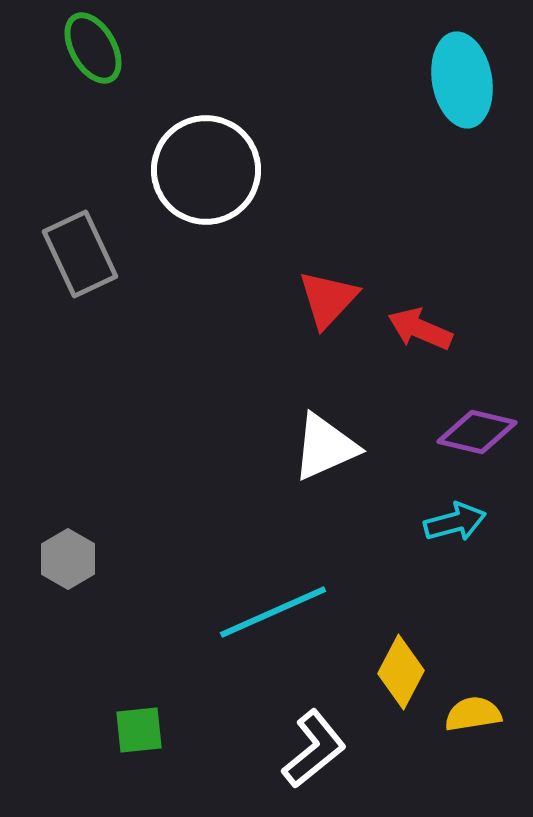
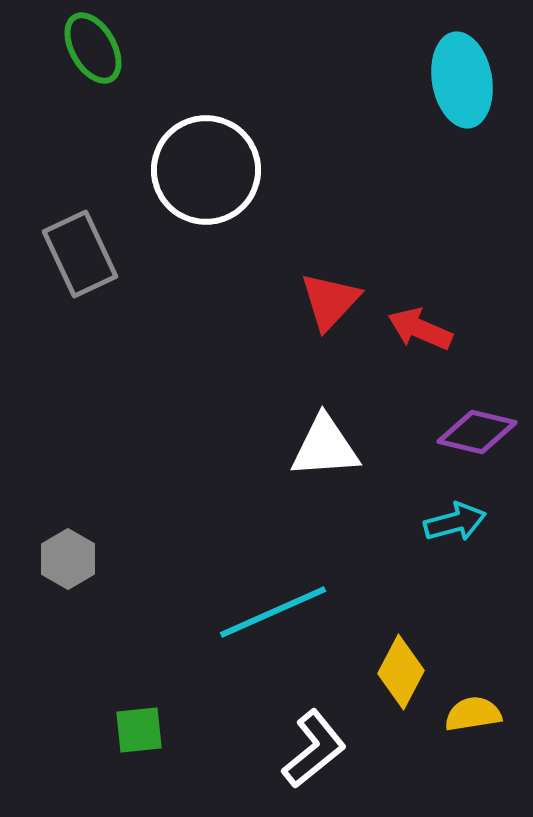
red triangle: moved 2 px right, 2 px down
white triangle: rotated 20 degrees clockwise
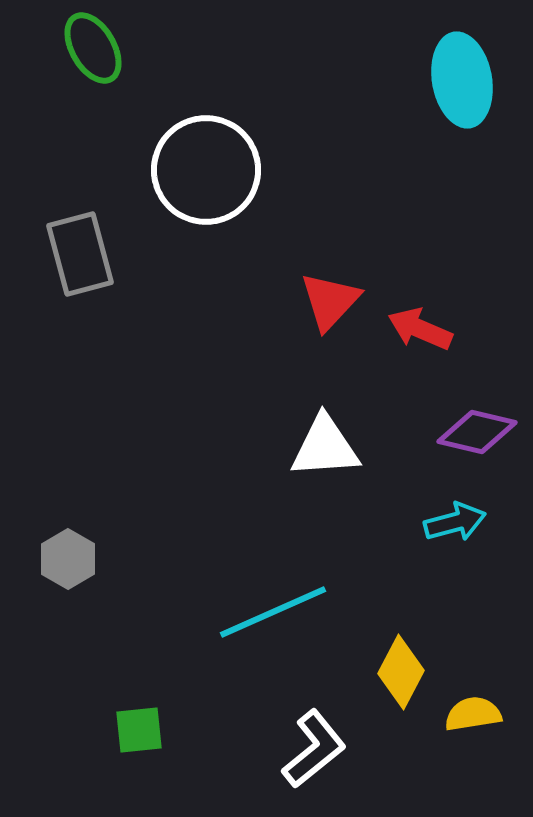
gray rectangle: rotated 10 degrees clockwise
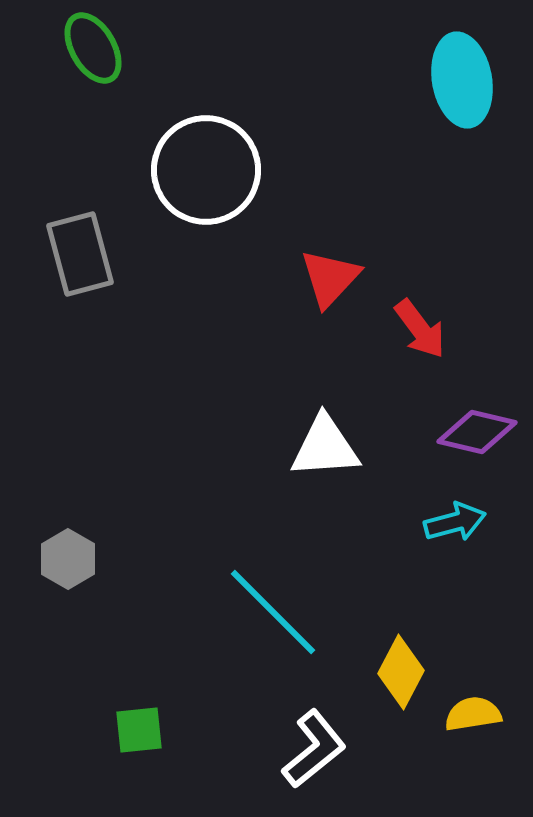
red triangle: moved 23 px up
red arrow: rotated 150 degrees counterclockwise
cyan line: rotated 69 degrees clockwise
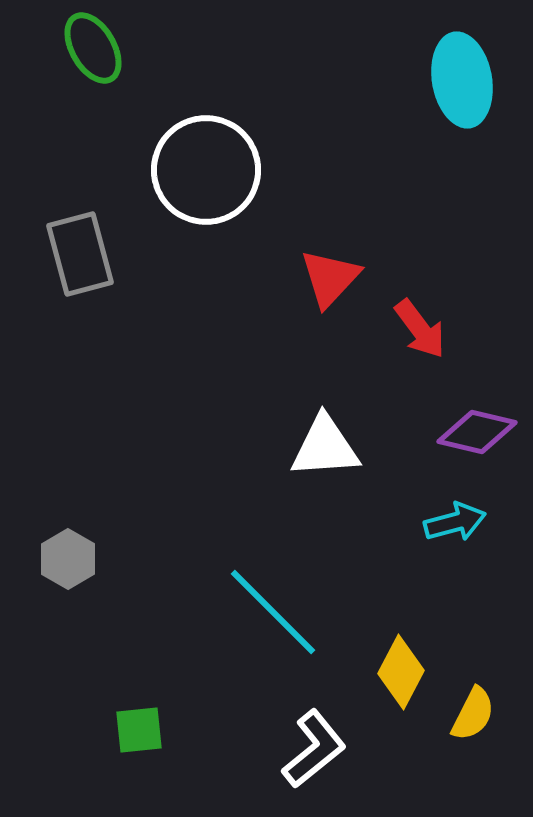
yellow semicircle: rotated 126 degrees clockwise
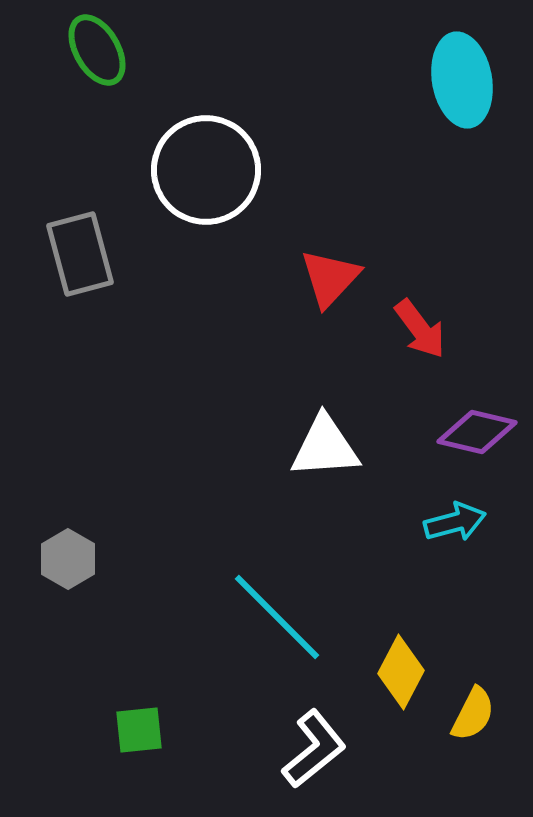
green ellipse: moved 4 px right, 2 px down
cyan line: moved 4 px right, 5 px down
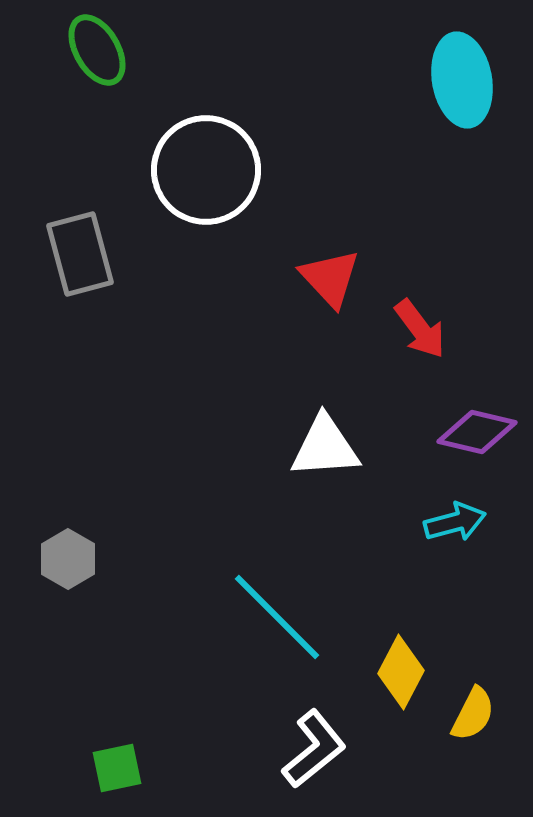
red triangle: rotated 26 degrees counterclockwise
green square: moved 22 px left, 38 px down; rotated 6 degrees counterclockwise
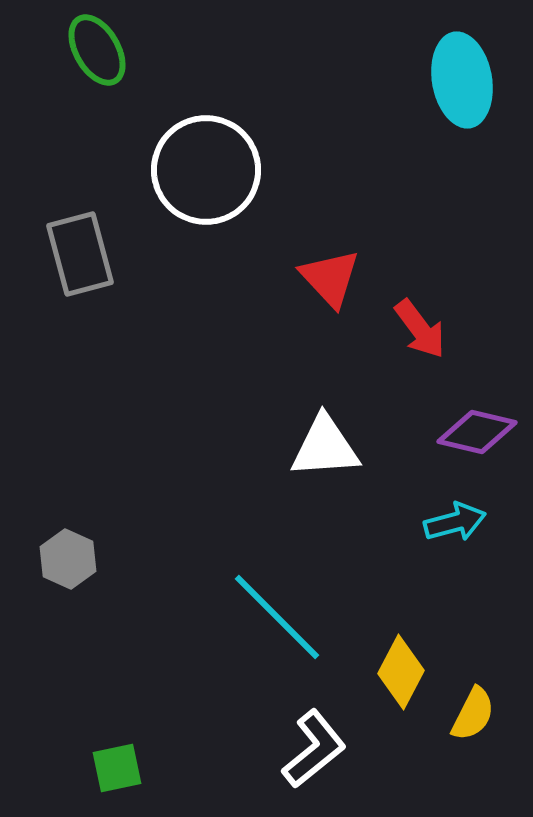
gray hexagon: rotated 6 degrees counterclockwise
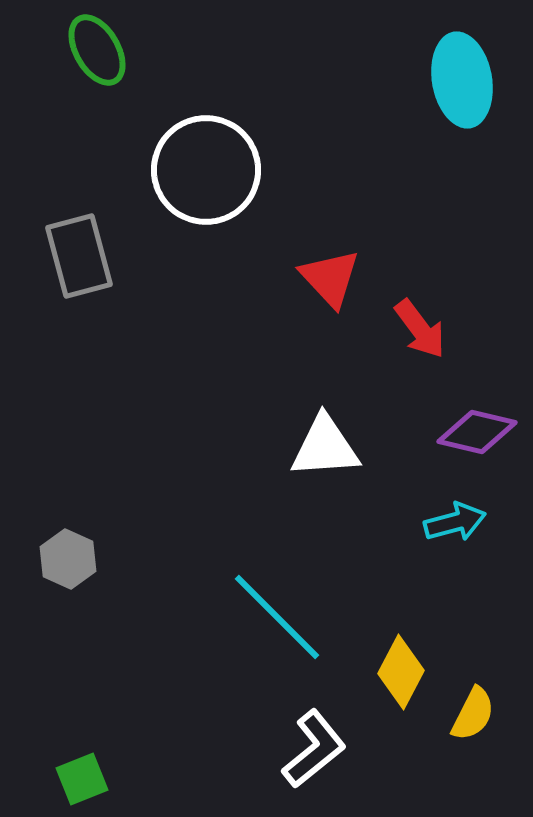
gray rectangle: moved 1 px left, 2 px down
green square: moved 35 px left, 11 px down; rotated 10 degrees counterclockwise
